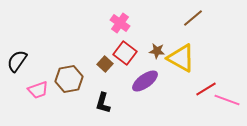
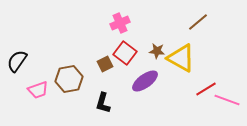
brown line: moved 5 px right, 4 px down
pink cross: rotated 30 degrees clockwise
brown square: rotated 21 degrees clockwise
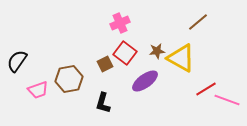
brown star: rotated 14 degrees counterclockwise
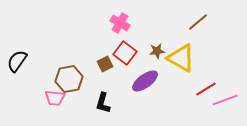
pink cross: rotated 36 degrees counterclockwise
pink trapezoid: moved 17 px right, 8 px down; rotated 25 degrees clockwise
pink line: moved 2 px left; rotated 40 degrees counterclockwise
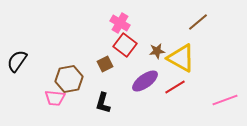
red square: moved 8 px up
red line: moved 31 px left, 2 px up
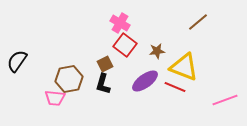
yellow triangle: moved 3 px right, 9 px down; rotated 8 degrees counterclockwise
red line: rotated 55 degrees clockwise
black L-shape: moved 19 px up
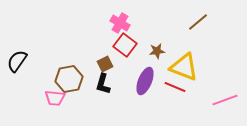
purple ellipse: rotated 32 degrees counterclockwise
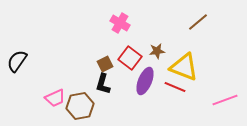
red square: moved 5 px right, 13 px down
brown hexagon: moved 11 px right, 27 px down
pink trapezoid: rotated 30 degrees counterclockwise
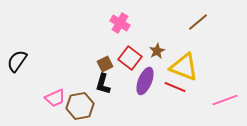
brown star: rotated 21 degrees counterclockwise
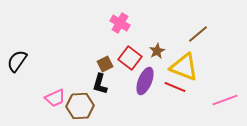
brown line: moved 12 px down
black L-shape: moved 3 px left
brown hexagon: rotated 8 degrees clockwise
